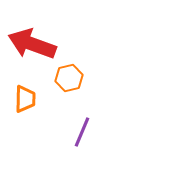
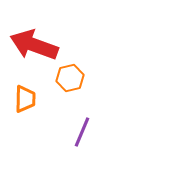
red arrow: moved 2 px right, 1 px down
orange hexagon: moved 1 px right
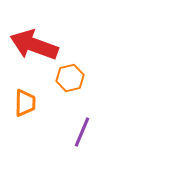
orange trapezoid: moved 4 px down
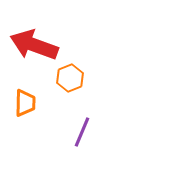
orange hexagon: rotated 8 degrees counterclockwise
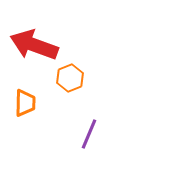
purple line: moved 7 px right, 2 px down
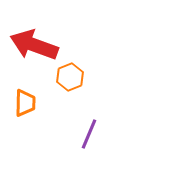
orange hexagon: moved 1 px up
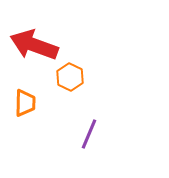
orange hexagon: rotated 12 degrees counterclockwise
